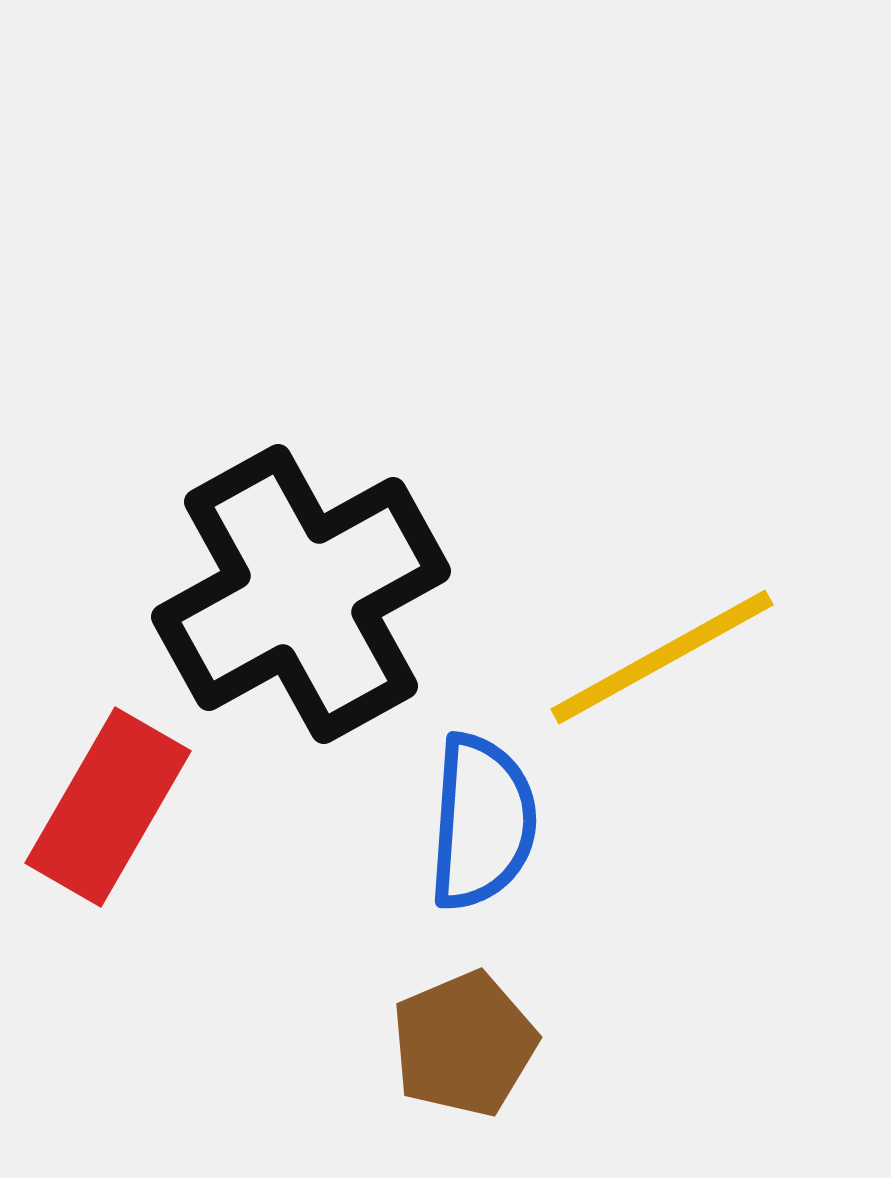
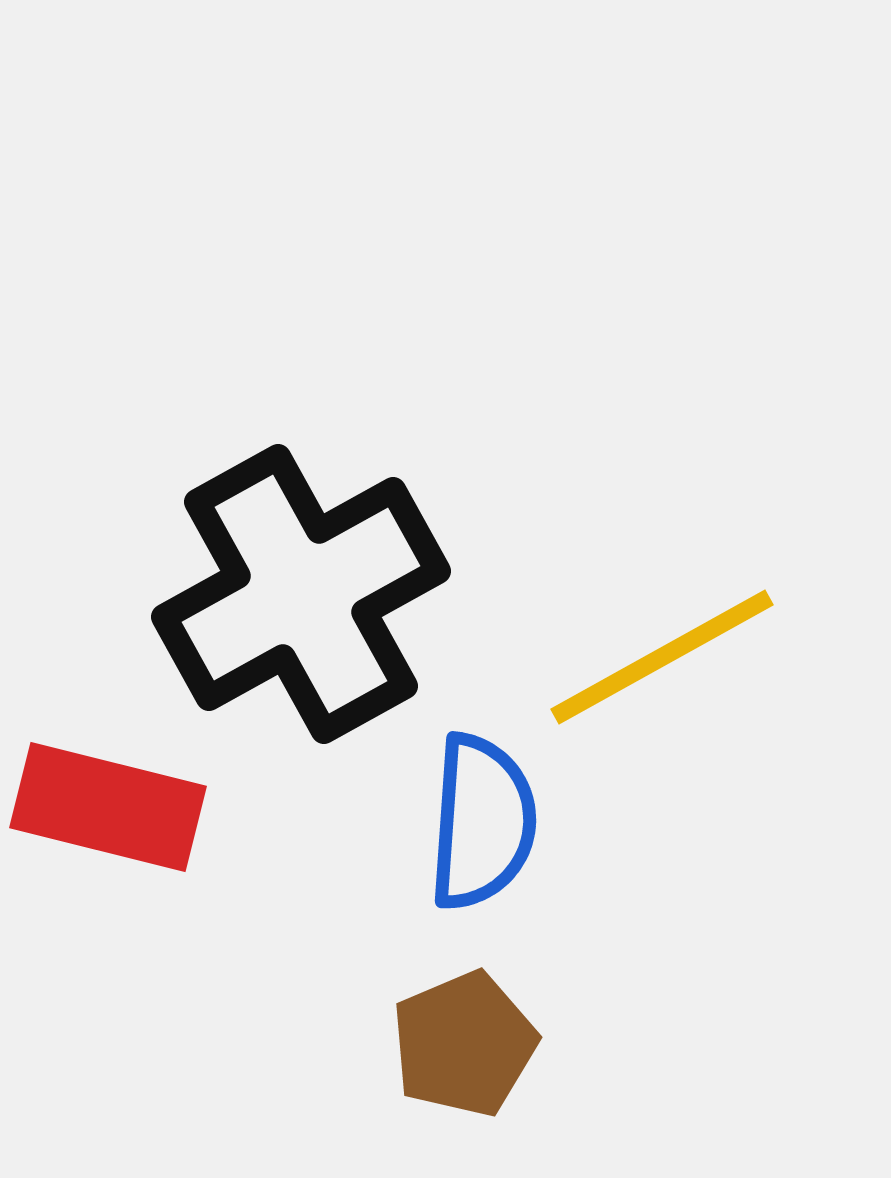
red rectangle: rotated 74 degrees clockwise
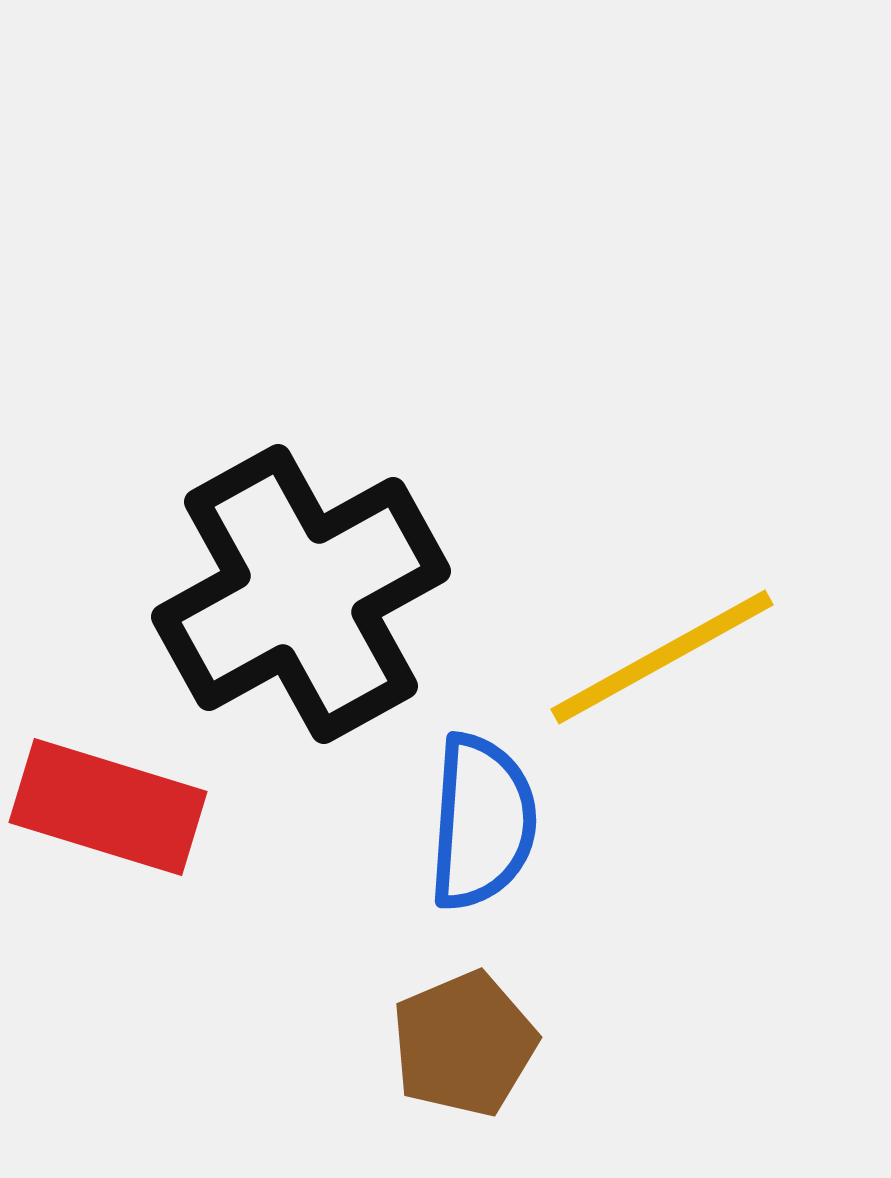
red rectangle: rotated 3 degrees clockwise
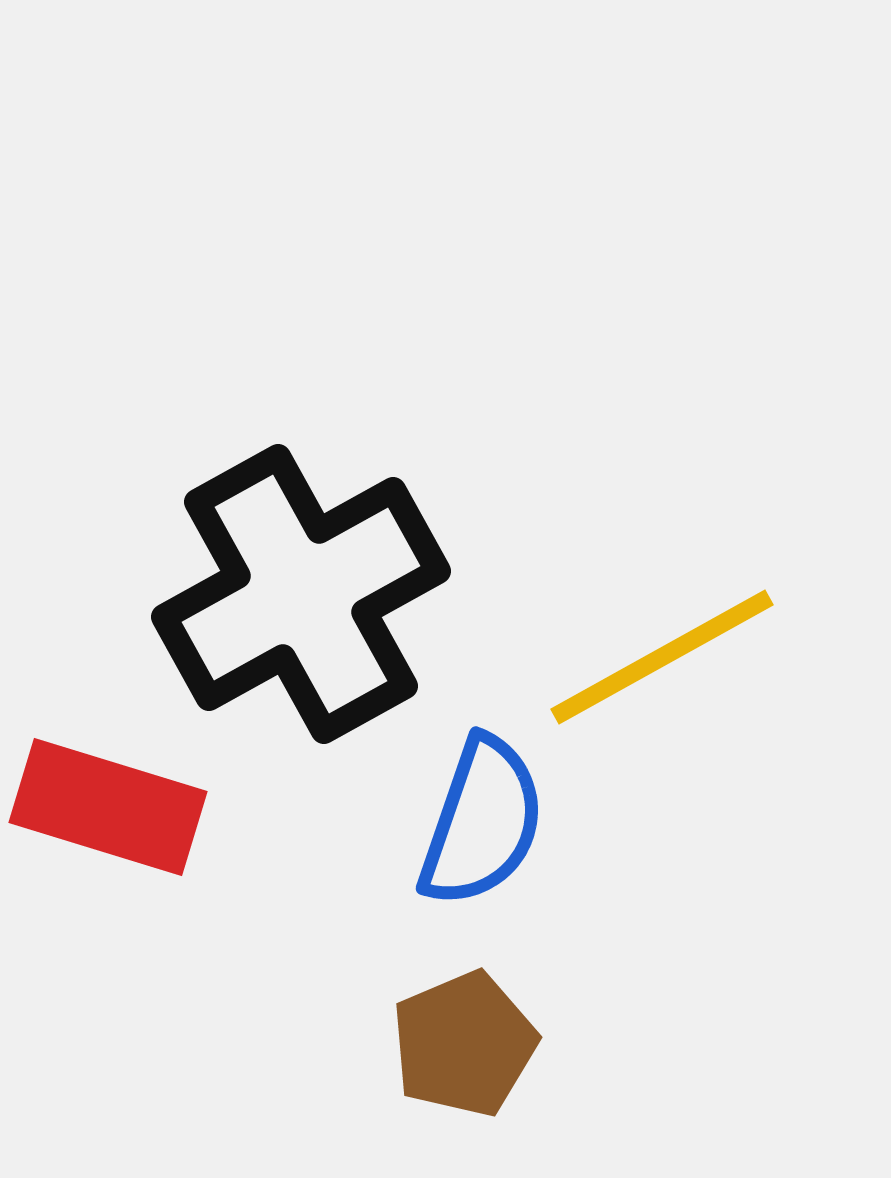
blue semicircle: rotated 15 degrees clockwise
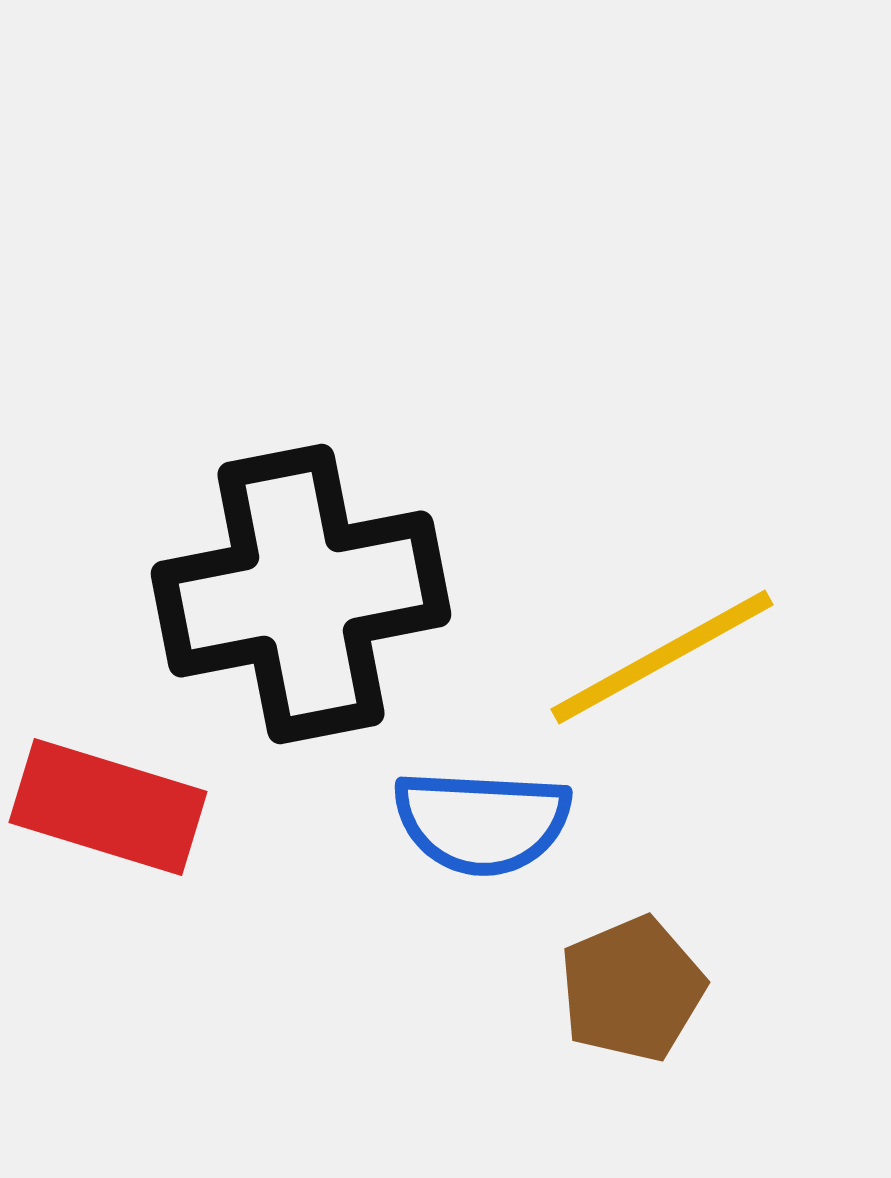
black cross: rotated 18 degrees clockwise
blue semicircle: rotated 74 degrees clockwise
brown pentagon: moved 168 px right, 55 px up
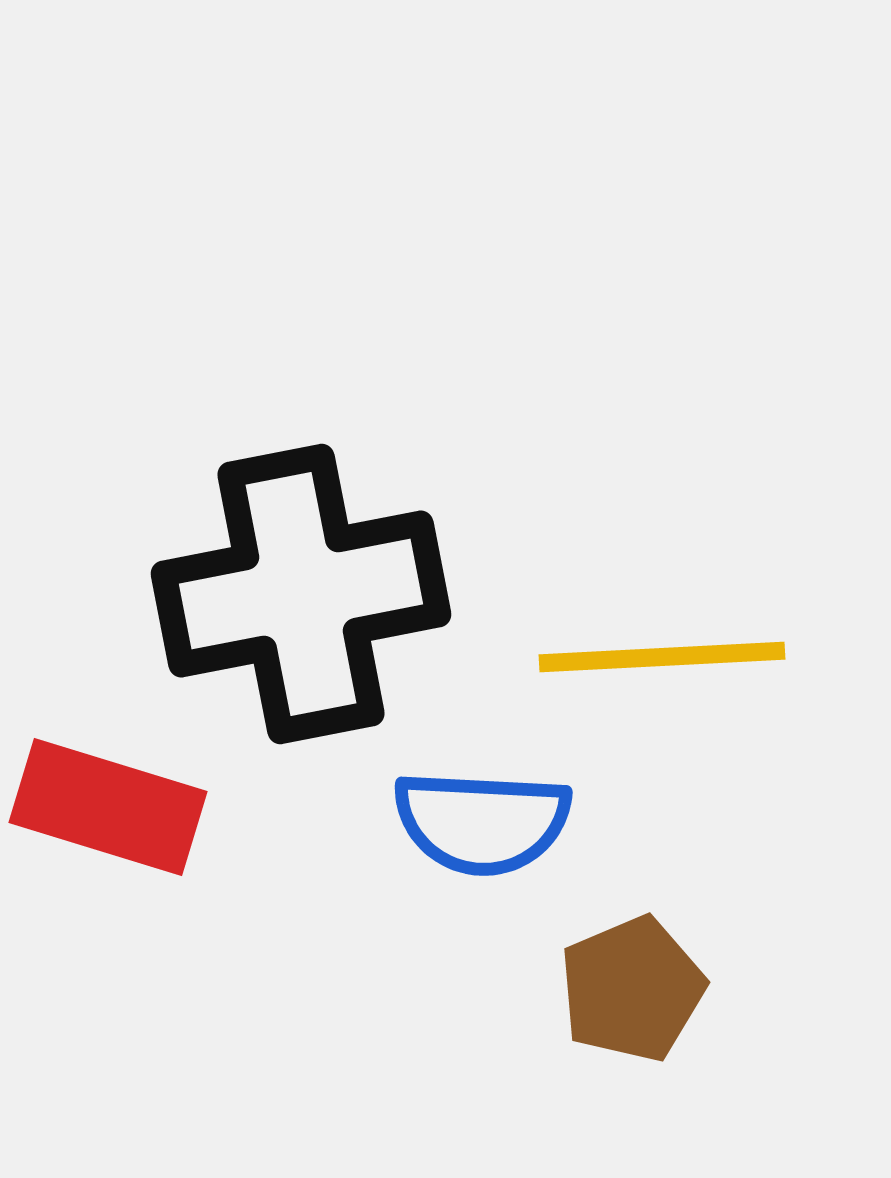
yellow line: rotated 26 degrees clockwise
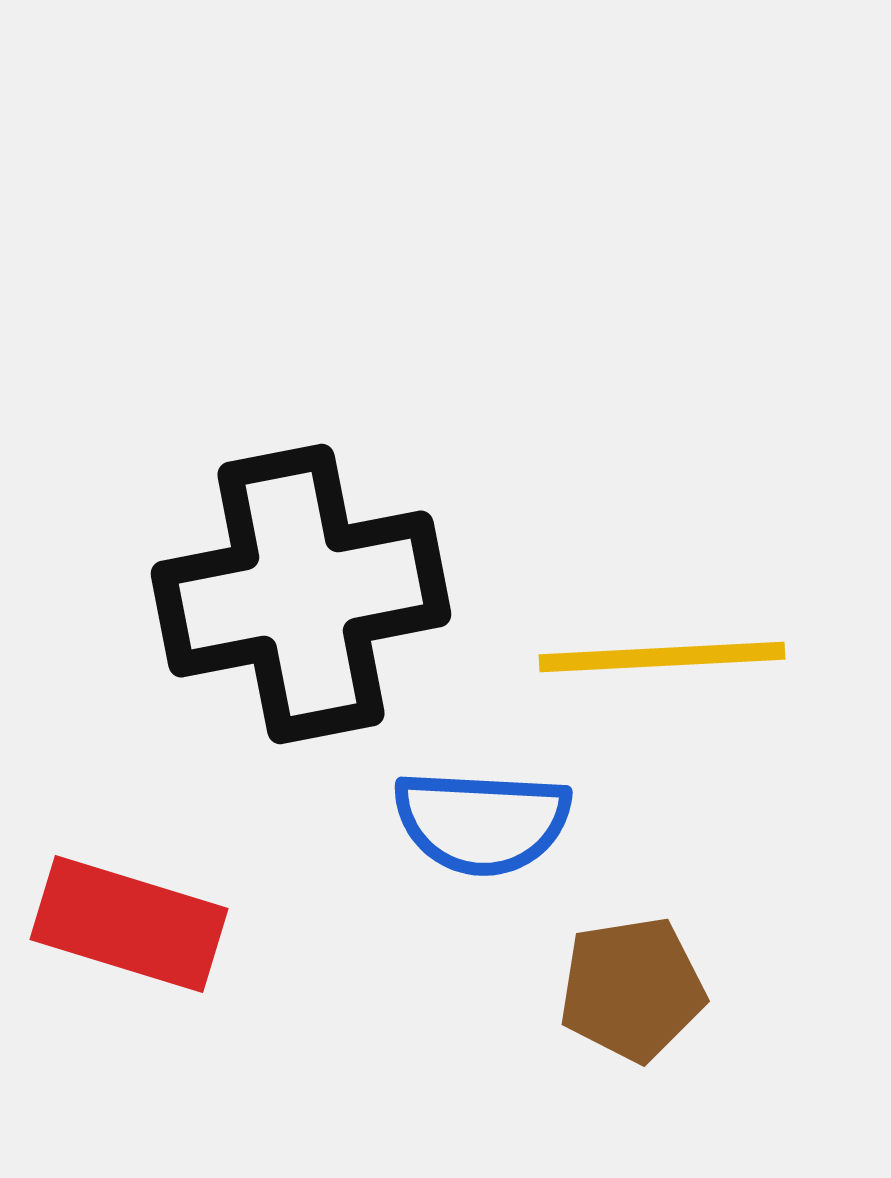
red rectangle: moved 21 px right, 117 px down
brown pentagon: rotated 14 degrees clockwise
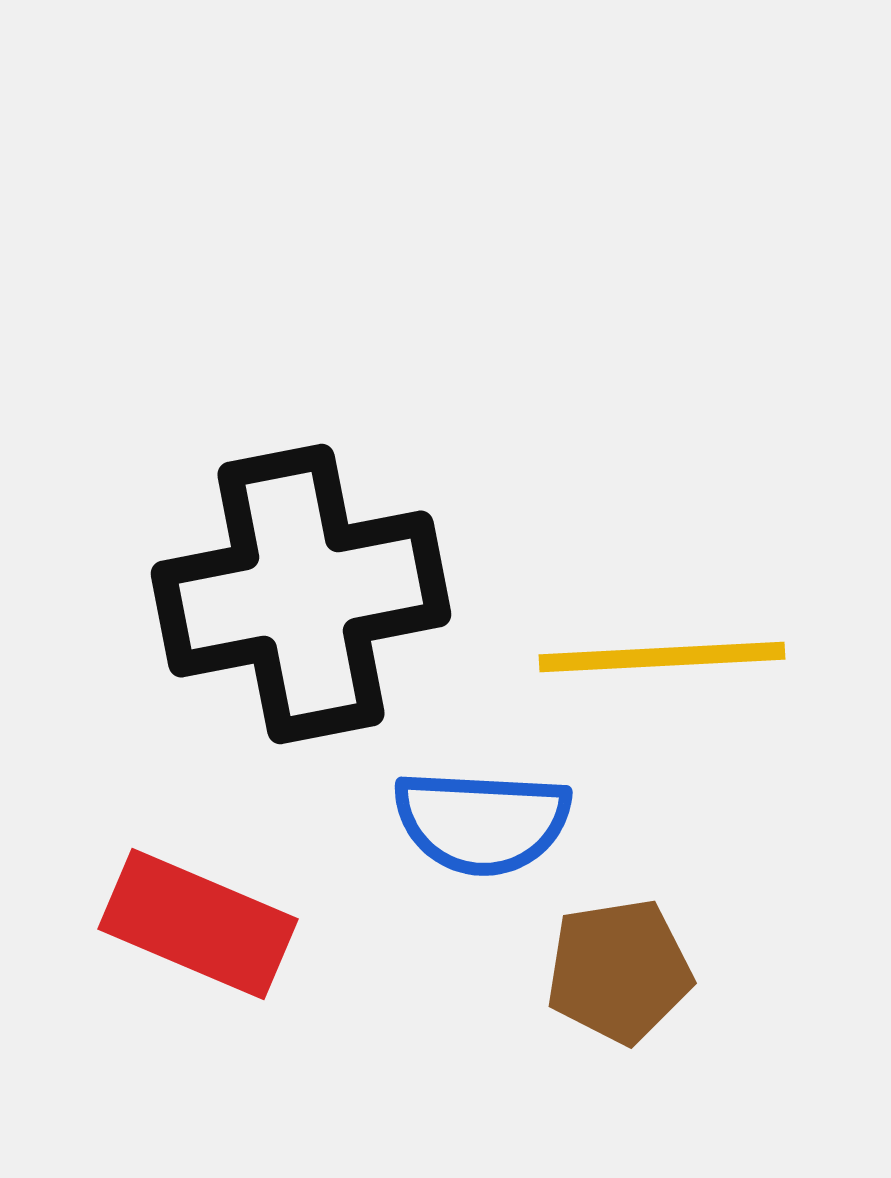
red rectangle: moved 69 px right; rotated 6 degrees clockwise
brown pentagon: moved 13 px left, 18 px up
